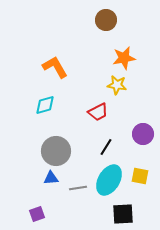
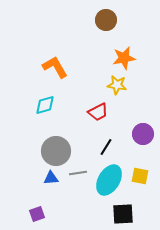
gray line: moved 15 px up
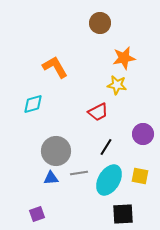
brown circle: moved 6 px left, 3 px down
cyan diamond: moved 12 px left, 1 px up
gray line: moved 1 px right
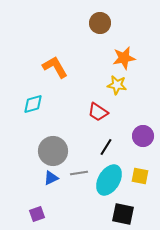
red trapezoid: rotated 60 degrees clockwise
purple circle: moved 2 px down
gray circle: moved 3 px left
blue triangle: rotated 21 degrees counterclockwise
black square: rotated 15 degrees clockwise
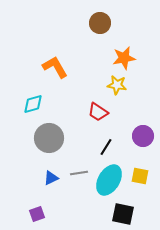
gray circle: moved 4 px left, 13 px up
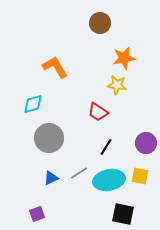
purple circle: moved 3 px right, 7 px down
gray line: rotated 24 degrees counterclockwise
cyan ellipse: rotated 48 degrees clockwise
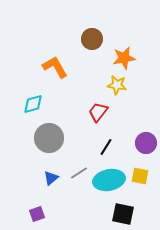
brown circle: moved 8 px left, 16 px down
red trapezoid: rotated 95 degrees clockwise
blue triangle: rotated 14 degrees counterclockwise
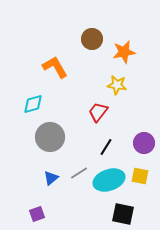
orange star: moved 6 px up
gray circle: moved 1 px right, 1 px up
purple circle: moved 2 px left
cyan ellipse: rotated 8 degrees counterclockwise
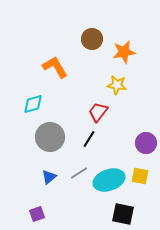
purple circle: moved 2 px right
black line: moved 17 px left, 8 px up
blue triangle: moved 2 px left, 1 px up
